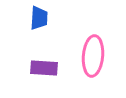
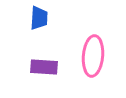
purple rectangle: moved 1 px up
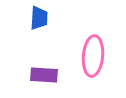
purple rectangle: moved 8 px down
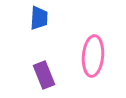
purple rectangle: rotated 64 degrees clockwise
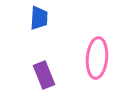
pink ellipse: moved 4 px right, 2 px down
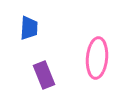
blue trapezoid: moved 10 px left, 10 px down
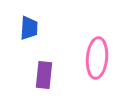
purple rectangle: rotated 28 degrees clockwise
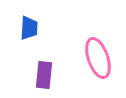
pink ellipse: moved 1 px right; rotated 24 degrees counterclockwise
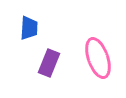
purple rectangle: moved 5 px right, 12 px up; rotated 16 degrees clockwise
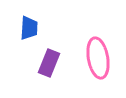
pink ellipse: rotated 9 degrees clockwise
